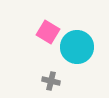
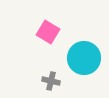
cyan circle: moved 7 px right, 11 px down
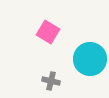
cyan circle: moved 6 px right, 1 px down
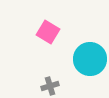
gray cross: moved 1 px left, 5 px down; rotated 30 degrees counterclockwise
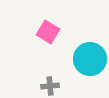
gray cross: rotated 12 degrees clockwise
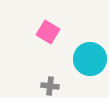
gray cross: rotated 12 degrees clockwise
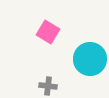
gray cross: moved 2 px left
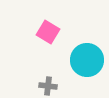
cyan circle: moved 3 px left, 1 px down
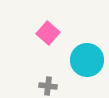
pink square: moved 1 px down; rotated 10 degrees clockwise
